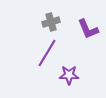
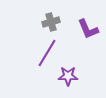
purple star: moved 1 px left, 1 px down
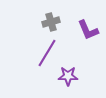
purple L-shape: moved 1 px down
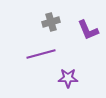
purple line: moved 6 px left, 1 px down; rotated 44 degrees clockwise
purple star: moved 2 px down
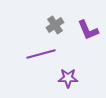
gray cross: moved 4 px right, 3 px down; rotated 18 degrees counterclockwise
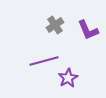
purple line: moved 3 px right, 7 px down
purple star: rotated 30 degrees counterclockwise
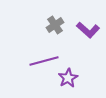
purple L-shape: rotated 25 degrees counterclockwise
